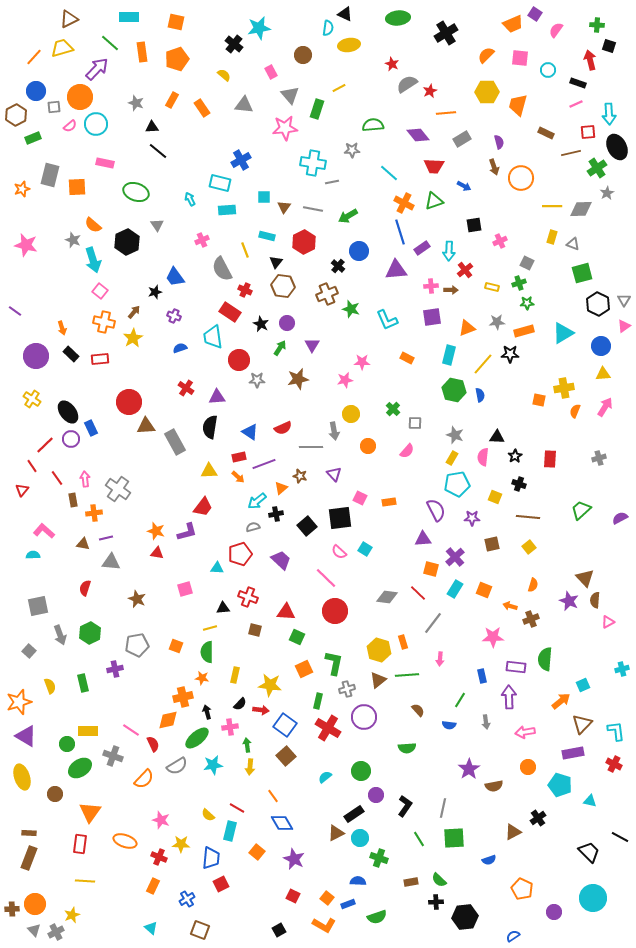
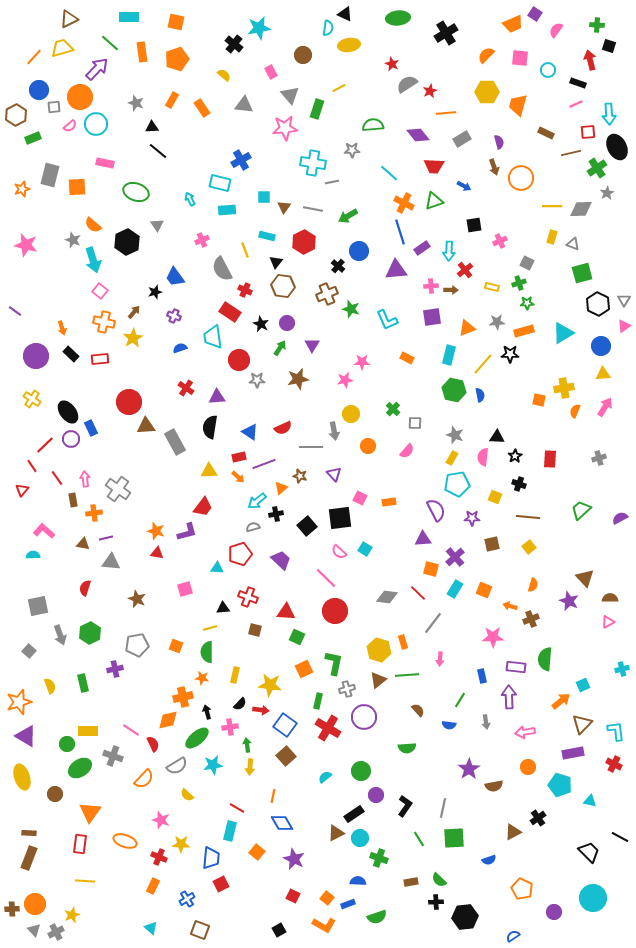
blue circle at (36, 91): moved 3 px right, 1 px up
brown semicircle at (595, 600): moved 15 px right, 2 px up; rotated 84 degrees clockwise
orange line at (273, 796): rotated 48 degrees clockwise
yellow semicircle at (208, 815): moved 21 px left, 20 px up
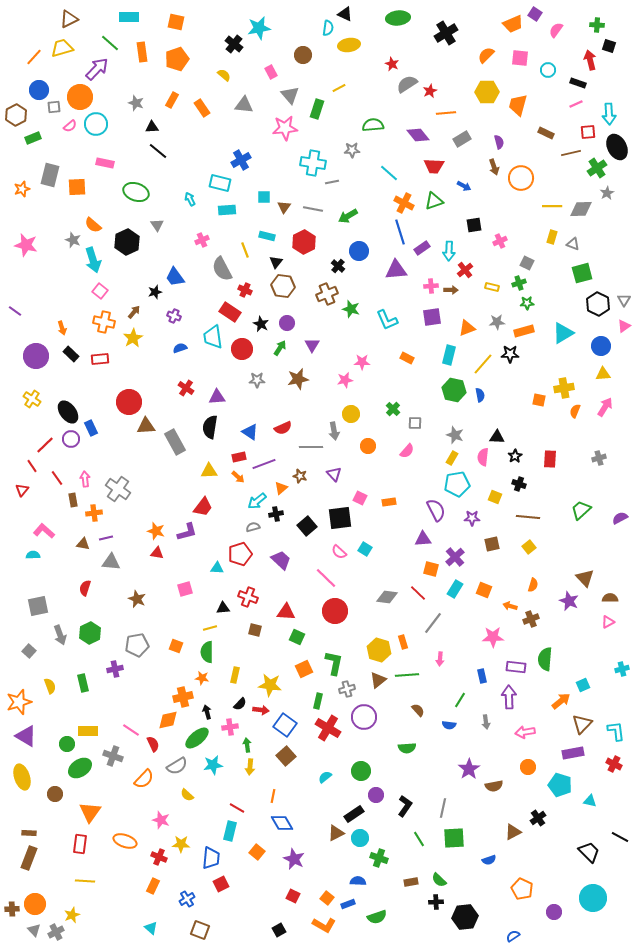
red circle at (239, 360): moved 3 px right, 11 px up
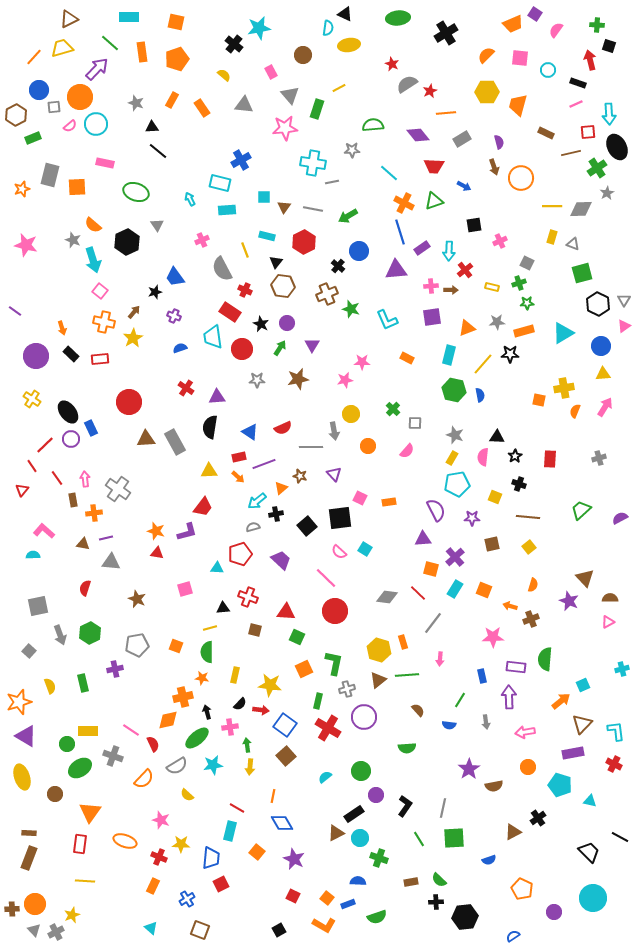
brown triangle at (146, 426): moved 13 px down
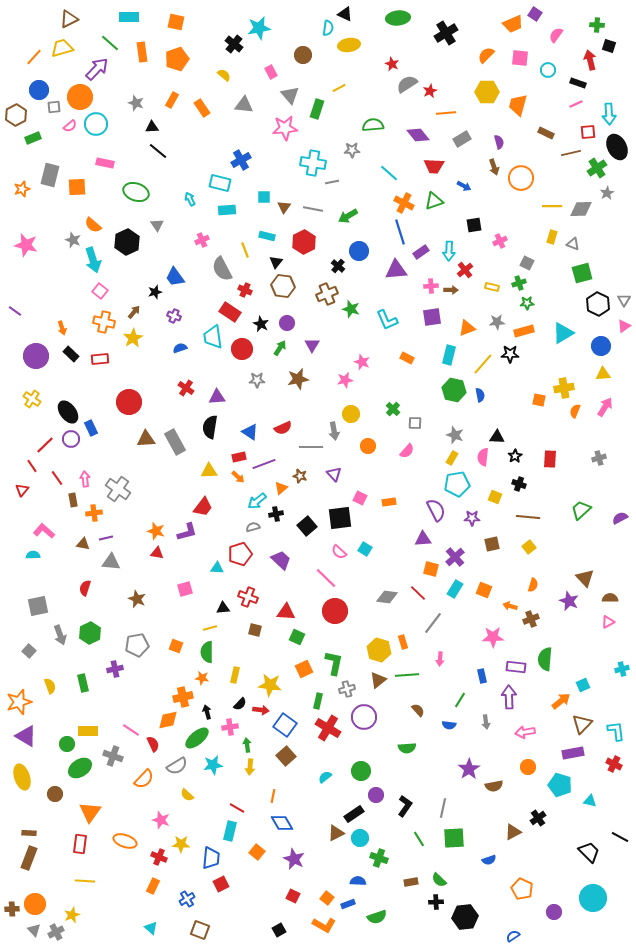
pink semicircle at (556, 30): moved 5 px down
purple rectangle at (422, 248): moved 1 px left, 4 px down
pink star at (362, 362): rotated 21 degrees clockwise
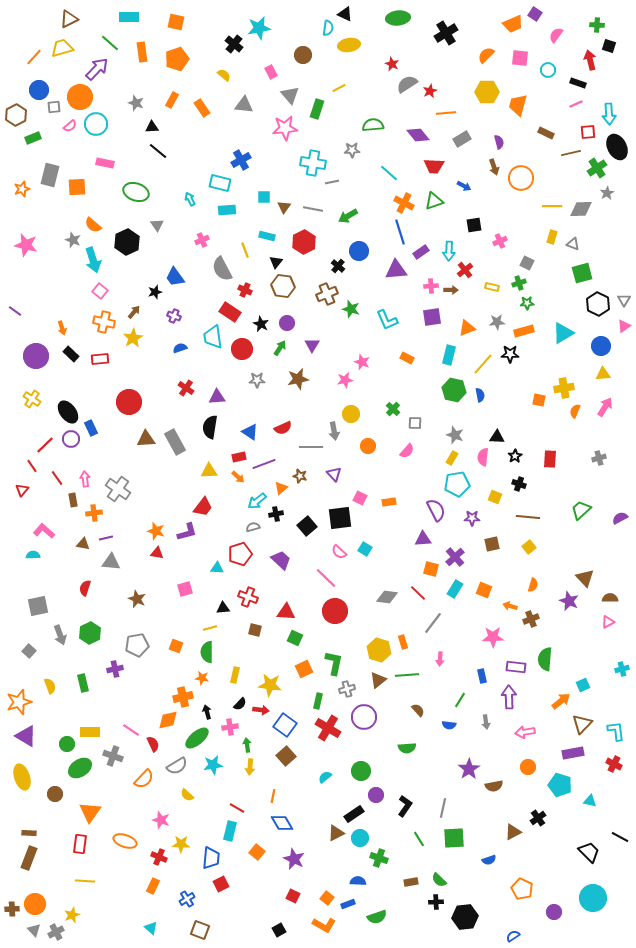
green square at (297, 637): moved 2 px left, 1 px down
yellow rectangle at (88, 731): moved 2 px right, 1 px down
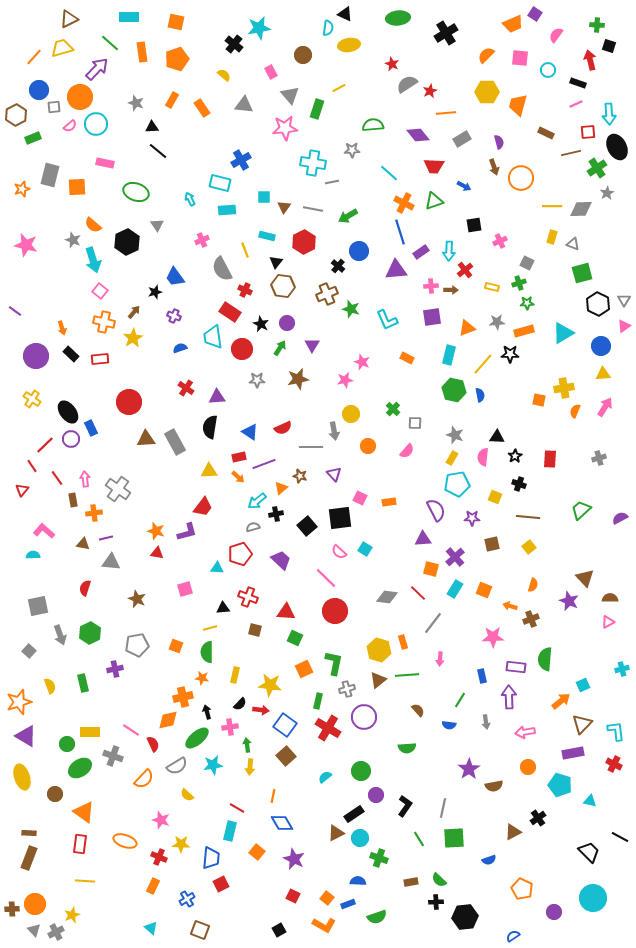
orange triangle at (90, 812): moved 6 px left; rotated 30 degrees counterclockwise
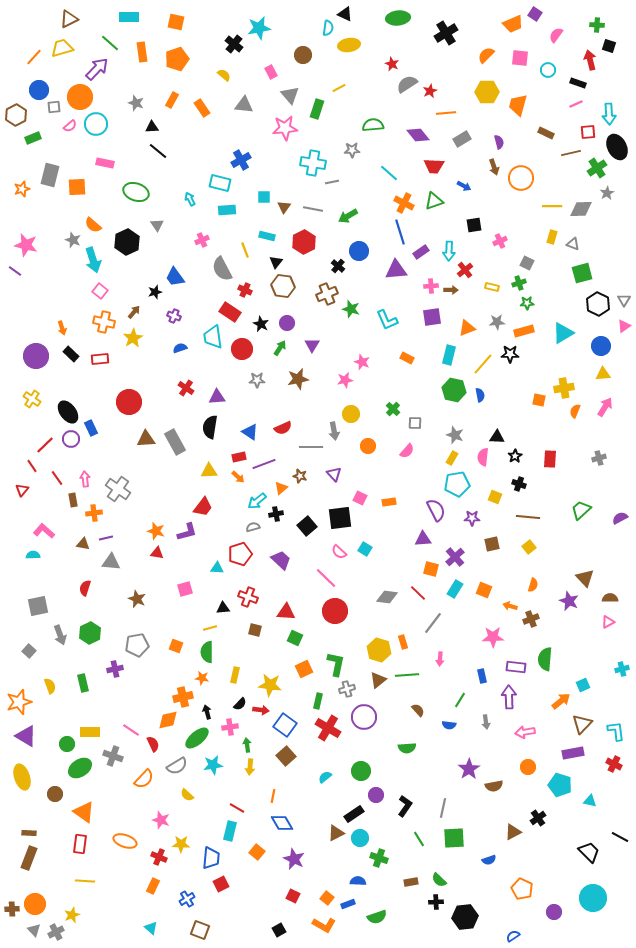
purple line at (15, 311): moved 40 px up
green L-shape at (334, 663): moved 2 px right, 1 px down
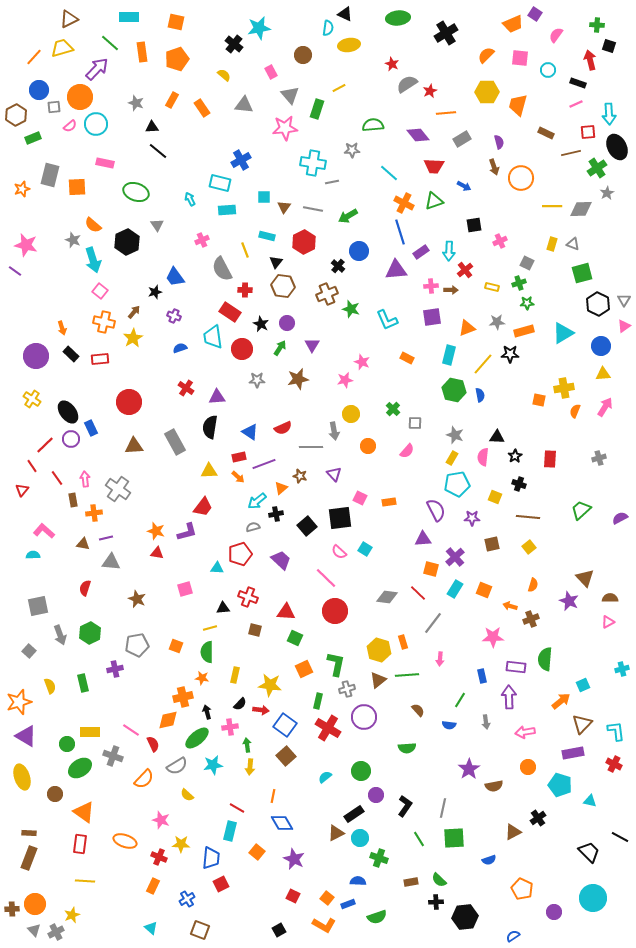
yellow rectangle at (552, 237): moved 7 px down
red cross at (245, 290): rotated 24 degrees counterclockwise
brown triangle at (146, 439): moved 12 px left, 7 px down
